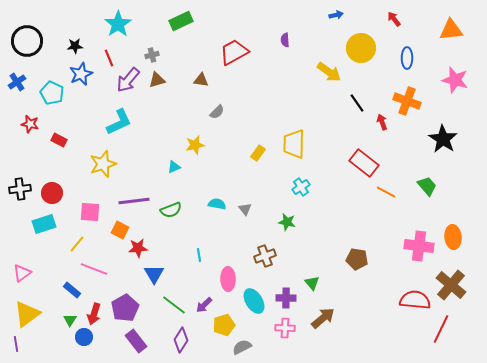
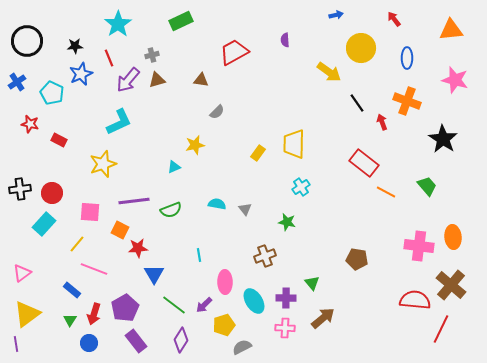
cyan rectangle at (44, 224): rotated 30 degrees counterclockwise
pink ellipse at (228, 279): moved 3 px left, 3 px down
blue circle at (84, 337): moved 5 px right, 6 px down
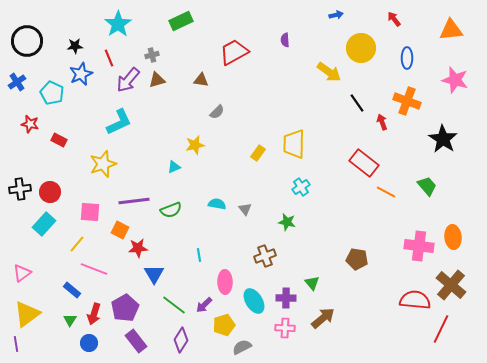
red circle at (52, 193): moved 2 px left, 1 px up
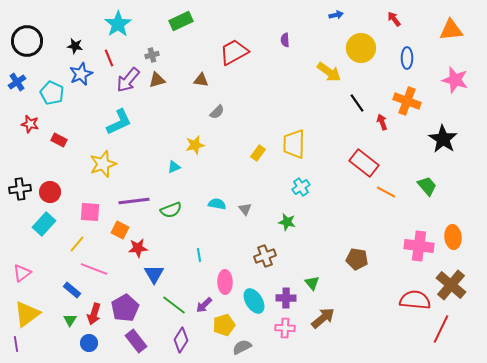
black star at (75, 46): rotated 14 degrees clockwise
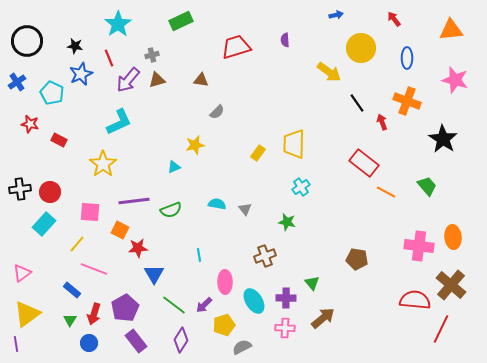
red trapezoid at (234, 52): moved 2 px right, 5 px up; rotated 12 degrees clockwise
yellow star at (103, 164): rotated 16 degrees counterclockwise
